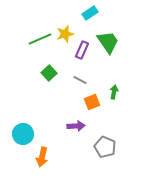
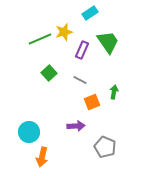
yellow star: moved 1 px left, 2 px up
cyan circle: moved 6 px right, 2 px up
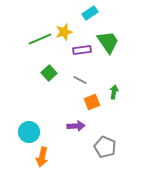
purple rectangle: rotated 60 degrees clockwise
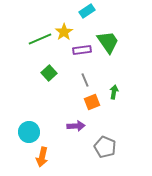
cyan rectangle: moved 3 px left, 2 px up
yellow star: rotated 18 degrees counterclockwise
gray line: moved 5 px right; rotated 40 degrees clockwise
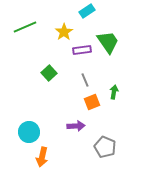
green line: moved 15 px left, 12 px up
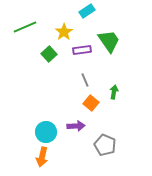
green trapezoid: moved 1 px right, 1 px up
green square: moved 19 px up
orange square: moved 1 px left, 1 px down; rotated 28 degrees counterclockwise
cyan circle: moved 17 px right
gray pentagon: moved 2 px up
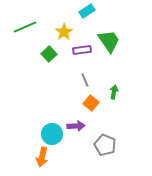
cyan circle: moved 6 px right, 2 px down
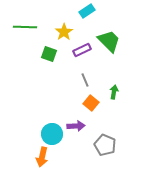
green line: rotated 25 degrees clockwise
green trapezoid: rotated 10 degrees counterclockwise
purple rectangle: rotated 18 degrees counterclockwise
green square: rotated 28 degrees counterclockwise
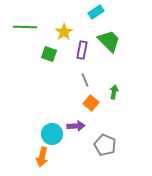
cyan rectangle: moved 9 px right, 1 px down
purple rectangle: rotated 54 degrees counterclockwise
